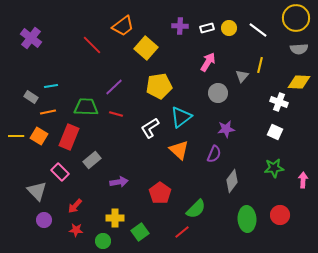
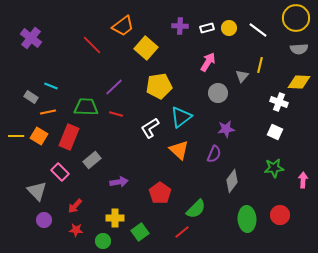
cyan line at (51, 86): rotated 32 degrees clockwise
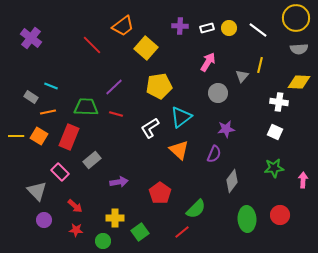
white cross at (279, 102): rotated 12 degrees counterclockwise
red arrow at (75, 206): rotated 91 degrees counterclockwise
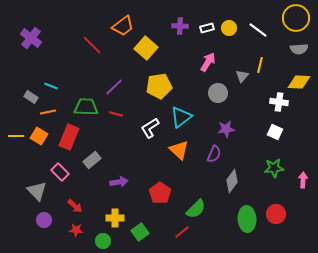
red circle at (280, 215): moved 4 px left, 1 px up
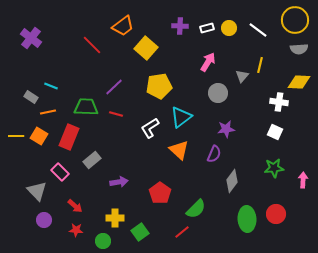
yellow circle at (296, 18): moved 1 px left, 2 px down
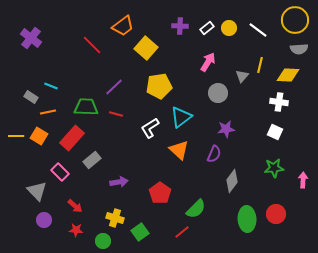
white rectangle at (207, 28): rotated 24 degrees counterclockwise
yellow diamond at (299, 82): moved 11 px left, 7 px up
red rectangle at (69, 137): moved 3 px right, 1 px down; rotated 20 degrees clockwise
yellow cross at (115, 218): rotated 18 degrees clockwise
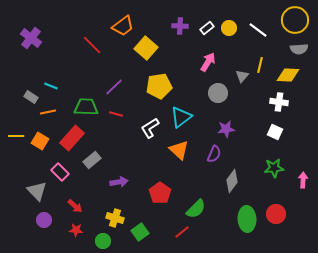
orange square at (39, 136): moved 1 px right, 5 px down
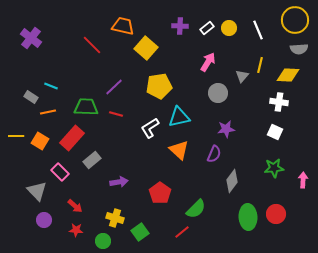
orange trapezoid at (123, 26): rotated 130 degrees counterclockwise
white line at (258, 30): rotated 30 degrees clockwise
cyan triangle at (181, 117): moved 2 px left; rotated 25 degrees clockwise
green ellipse at (247, 219): moved 1 px right, 2 px up
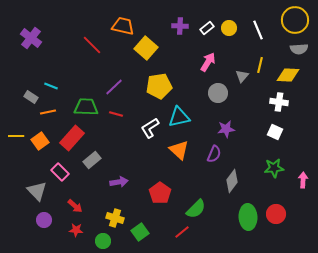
orange square at (40, 141): rotated 24 degrees clockwise
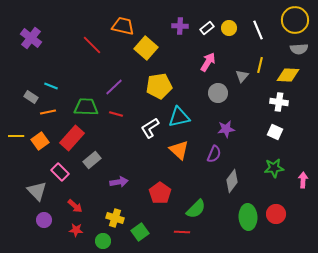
red line at (182, 232): rotated 42 degrees clockwise
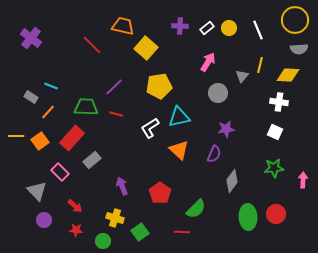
orange line at (48, 112): rotated 35 degrees counterclockwise
purple arrow at (119, 182): moved 3 px right, 4 px down; rotated 102 degrees counterclockwise
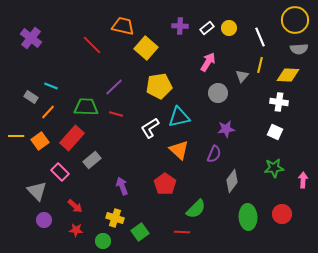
white line at (258, 30): moved 2 px right, 7 px down
red pentagon at (160, 193): moved 5 px right, 9 px up
red circle at (276, 214): moved 6 px right
